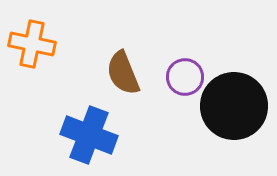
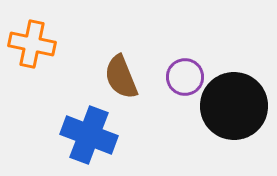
brown semicircle: moved 2 px left, 4 px down
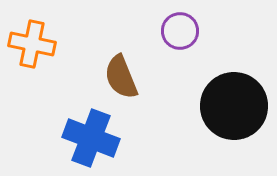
purple circle: moved 5 px left, 46 px up
blue cross: moved 2 px right, 3 px down
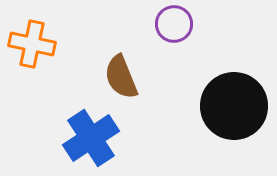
purple circle: moved 6 px left, 7 px up
blue cross: rotated 36 degrees clockwise
